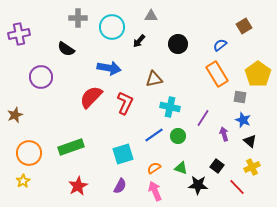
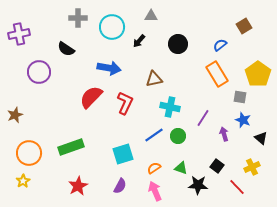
purple circle: moved 2 px left, 5 px up
black triangle: moved 11 px right, 3 px up
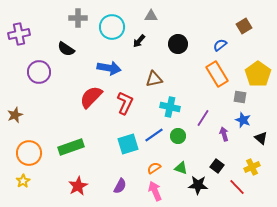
cyan square: moved 5 px right, 10 px up
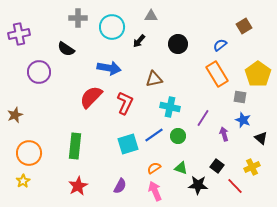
green rectangle: moved 4 px right, 1 px up; rotated 65 degrees counterclockwise
red line: moved 2 px left, 1 px up
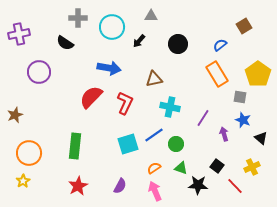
black semicircle: moved 1 px left, 6 px up
green circle: moved 2 px left, 8 px down
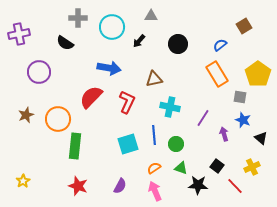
red L-shape: moved 2 px right, 1 px up
brown star: moved 11 px right
blue line: rotated 60 degrees counterclockwise
orange circle: moved 29 px right, 34 px up
red star: rotated 24 degrees counterclockwise
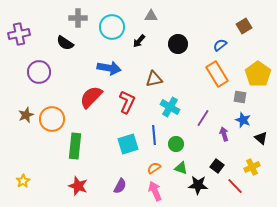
cyan cross: rotated 18 degrees clockwise
orange circle: moved 6 px left
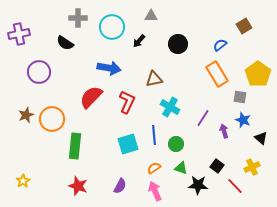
purple arrow: moved 3 px up
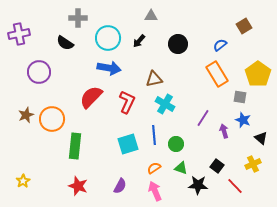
cyan circle: moved 4 px left, 11 px down
cyan cross: moved 5 px left, 3 px up
yellow cross: moved 1 px right, 3 px up
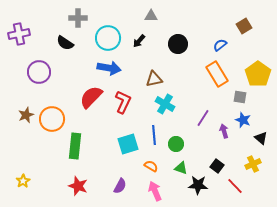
red L-shape: moved 4 px left
orange semicircle: moved 3 px left, 2 px up; rotated 64 degrees clockwise
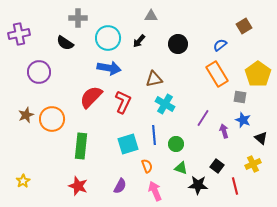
green rectangle: moved 6 px right
orange semicircle: moved 4 px left; rotated 40 degrees clockwise
red line: rotated 30 degrees clockwise
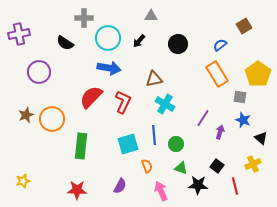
gray cross: moved 6 px right
purple arrow: moved 4 px left, 1 px down; rotated 32 degrees clockwise
yellow star: rotated 16 degrees clockwise
red star: moved 1 px left, 4 px down; rotated 18 degrees counterclockwise
pink arrow: moved 6 px right
